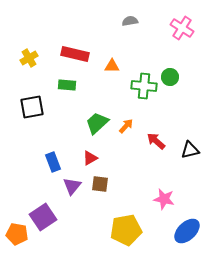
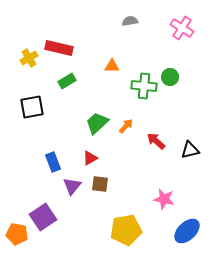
red rectangle: moved 16 px left, 6 px up
green rectangle: moved 4 px up; rotated 36 degrees counterclockwise
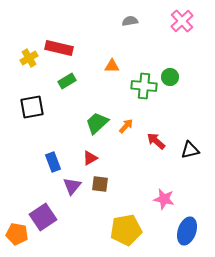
pink cross: moved 7 px up; rotated 15 degrees clockwise
blue ellipse: rotated 28 degrees counterclockwise
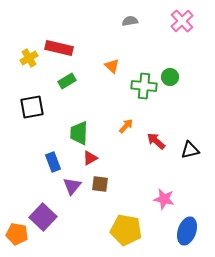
orange triangle: rotated 42 degrees clockwise
green trapezoid: moved 18 px left, 10 px down; rotated 45 degrees counterclockwise
purple square: rotated 12 degrees counterclockwise
yellow pentagon: rotated 20 degrees clockwise
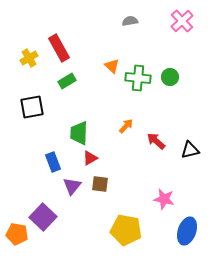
red rectangle: rotated 48 degrees clockwise
green cross: moved 6 px left, 8 px up
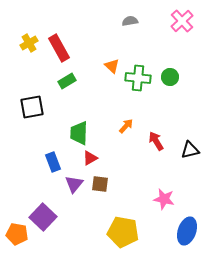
yellow cross: moved 15 px up
red arrow: rotated 18 degrees clockwise
purple triangle: moved 2 px right, 2 px up
yellow pentagon: moved 3 px left, 2 px down
